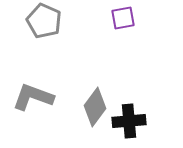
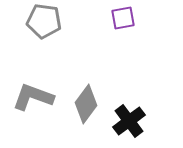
gray pentagon: rotated 16 degrees counterclockwise
gray diamond: moved 9 px left, 3 px up
black cross: rotated 32 degrees counterclockwise
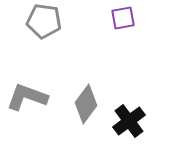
gray L-shape: moved 6 px left
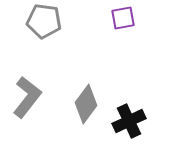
gray L-shape: rotated 108 degrees clockwise
black cross: rotated 12 degrees clockwise
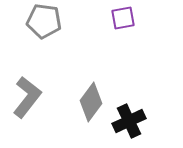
gray diamond: moved 5 px right, 2 px up
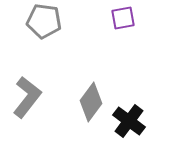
black cross: rotated 28 degrees counterclockwise
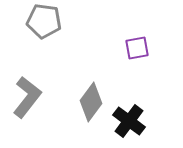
purple square: moved 14 px right, 30 px down
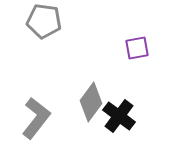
gray L-shape: moved 9 px right, 21 px down
black cross: moved 10 px left, 5 px up
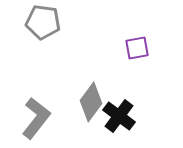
gray pentagon: moved 1 px left, 1 px down
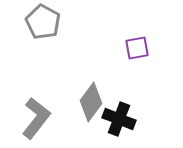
gray pentagon: rotated 20 degrees clockwise
black cross: moved 3 px down; rotated 16 degrees counterclockwise
